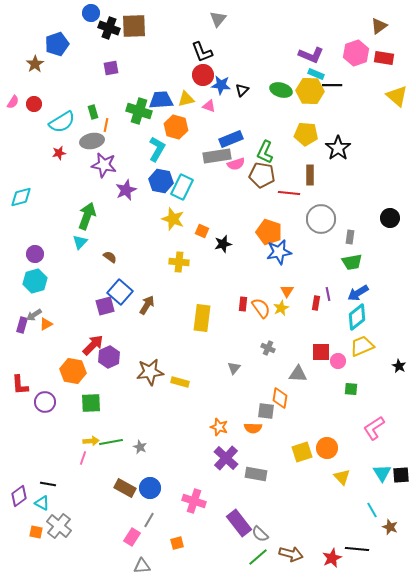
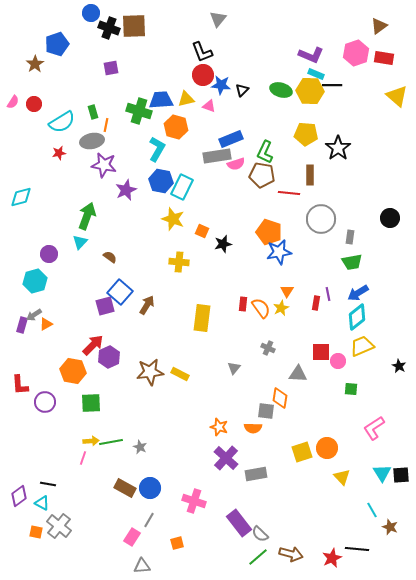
purple circle at (35, 254): moved 14 px right
yellow rectangle at (180, 382): moved 8 px up; rotated 12 degrees clockwise
gray rectangle at (256, 474): rotated 20 degrees counterclockwise
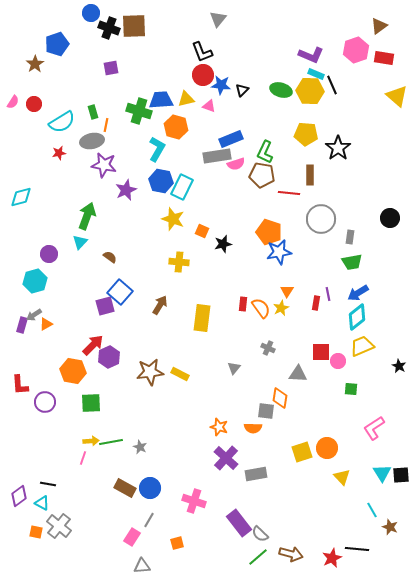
pink hexagon at (356, 53): moved 3 px up
black line at (332, 85): rotated 66 degrees clockwise
brown arrow at (147, 305): moved 13 px right
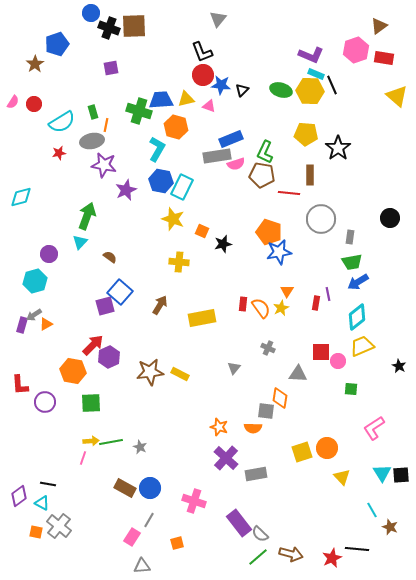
blue arrow at (358, 293): moved 11 px up
yellow rectangle at (202, 318): rotated 72 degrees clockwise
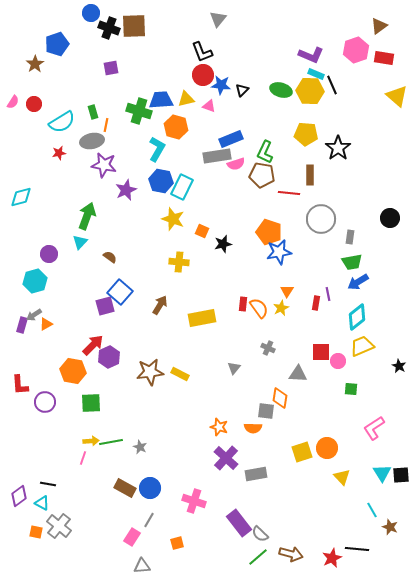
orange semicircle at (261, 308): moved 2 px left
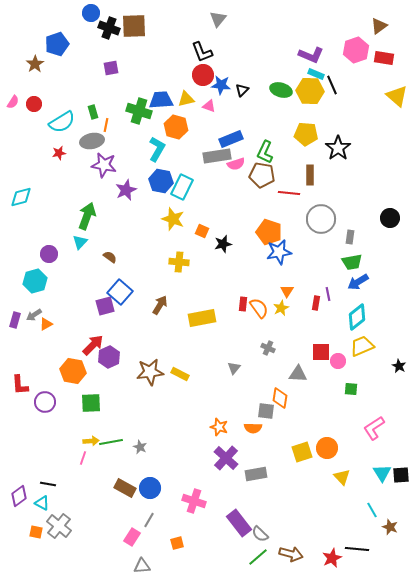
purple rectangle at (22, 325): moved 7 px left, 5 px up
